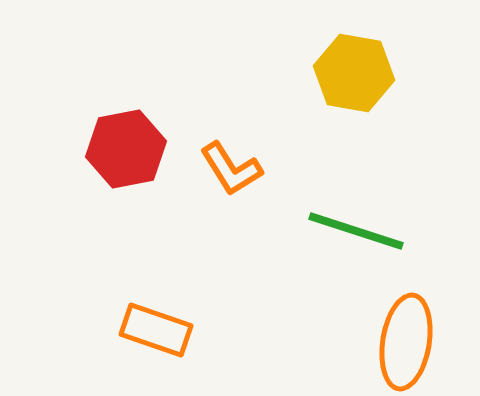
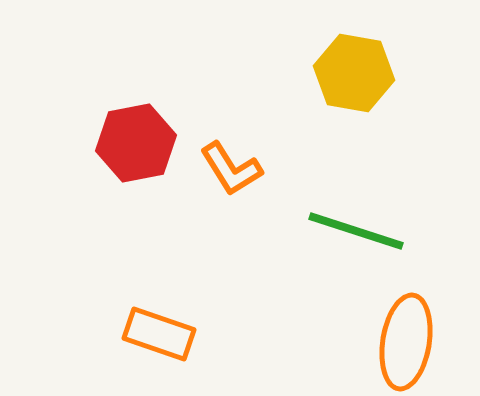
red hexagon: moved 10 px right, 6 px up
orange rectangle: moved 3 px right, 4 px down
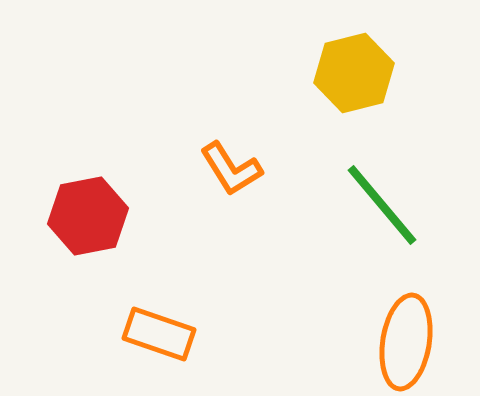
yellow hexagon: rotated 24 degrees counterclockwise
red hexagon: moved 48 px left, 73 px down
green line: moved 26 px right, 26 px up; rotated 32 degrees clockwise
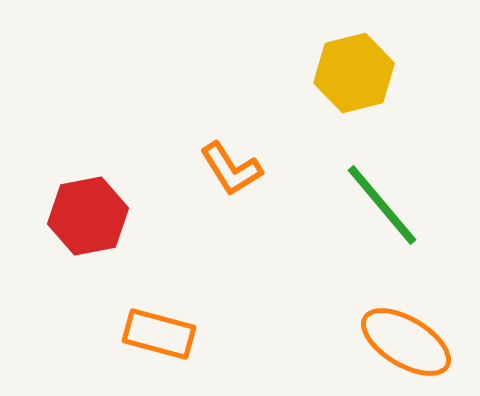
orange rectangle: rotated 4 degrees counterclockwise
orange ellipse: rotated 68 degrees counterclockwise
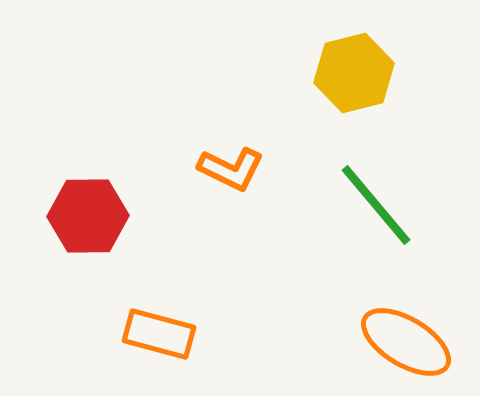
orange L-shape: rotated 32 degrees counterclockwise
green line: moved 6 px left
red hexagon: rotated 10 degrees clockwise
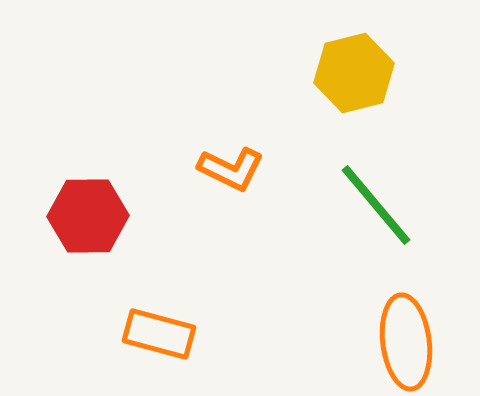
orange ellipse: rotated 52 degrees clockwise
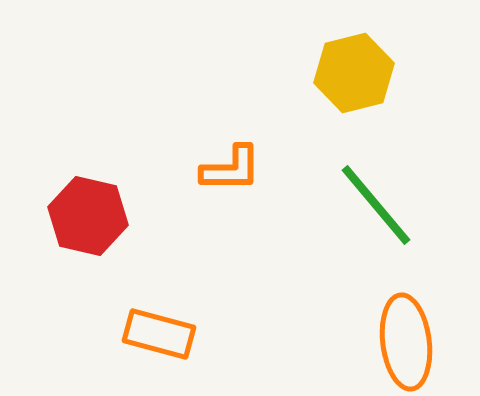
orange L-shape: rotated 26 degrees counterclockwise
red hexagon: rotated 14 degrees clockwise
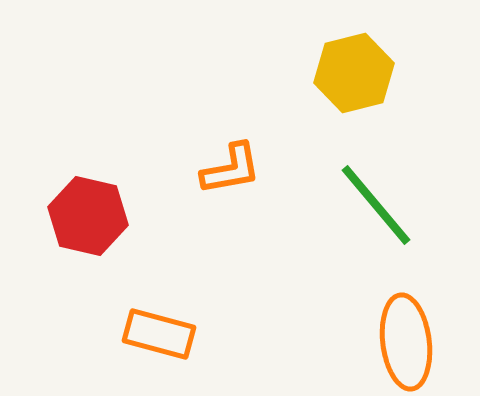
orange L-shape: rotated 10 degrees counterclockwise
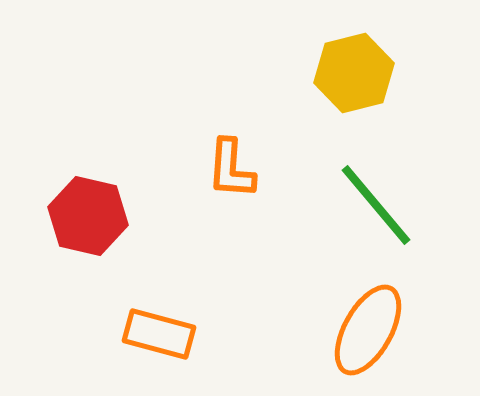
orange L-shape: rotated 104 degrees clockwise
orange ellipse: moved 38 px left, 12 px up; rotated 36 degrees clockwise
